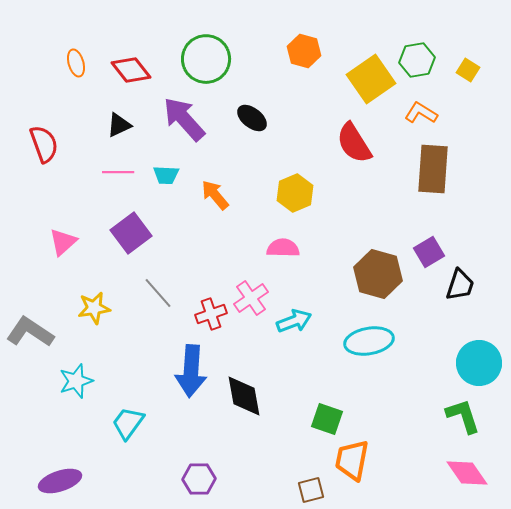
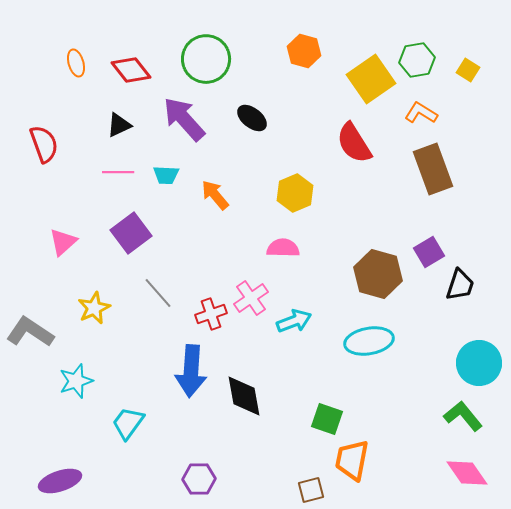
brown rectangle at (433, 169): rotated 24 degrees counterclockwise
yellow star at (94, 308): rotated 16 degrees counterclockwise
green L-shape at (463, 416): rotated 21 degrees counterclockwise
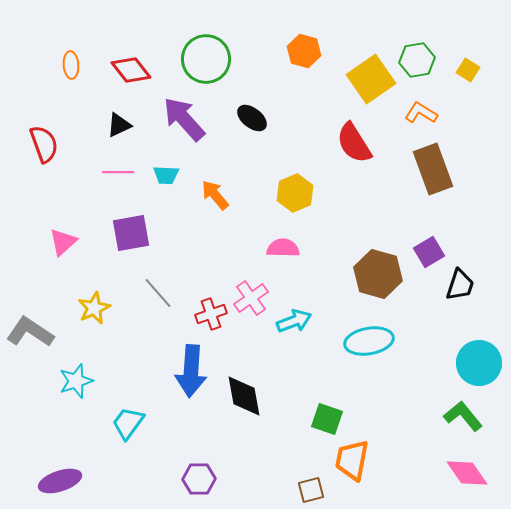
orange ellipse at (76, 63): moved 5 px left, 2 px down; rotated 12 degrees clockwise
purple square at (131, 233): rotated 27 degrees clockwise
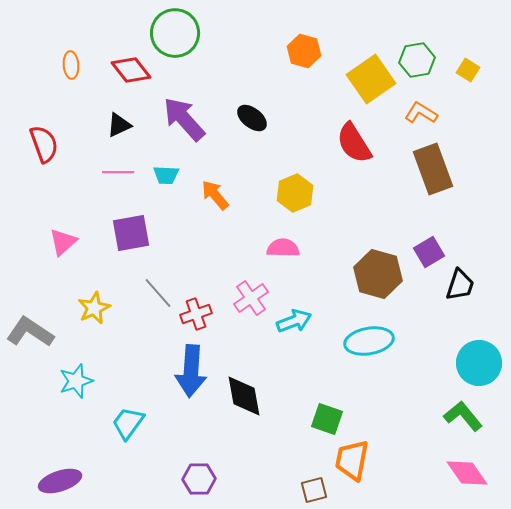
green circle at (206, 59): moved 31 px left, 26 px up
red cross at (211, 314): moved 15 px left
brown square at (311, 490): moved 3 px right
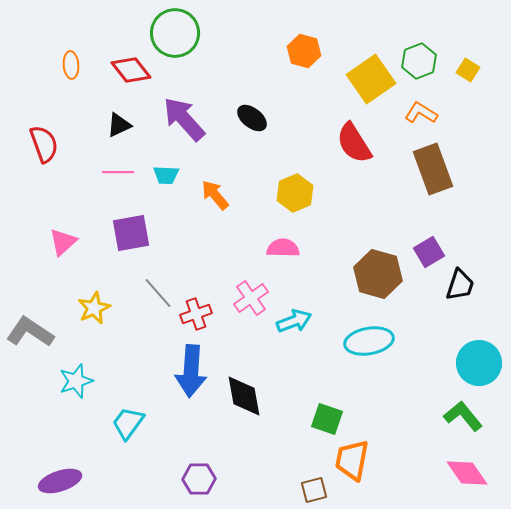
green hexagon at (417, 60): moved 2 px right, 1 px down; rotated 12 degrees counterclockwise
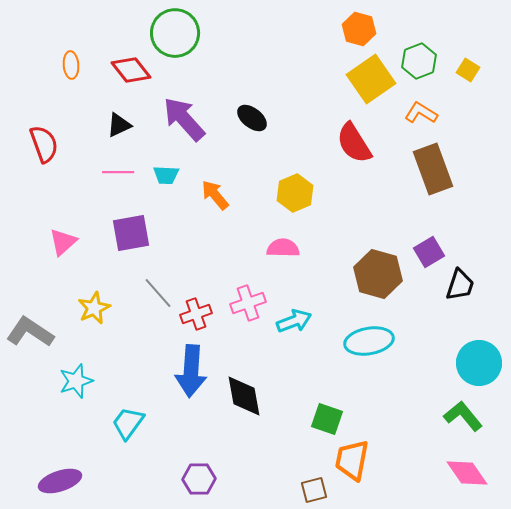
orange hexagon at (304, 51): moved 55 px right, 22 px up
pink cross at (251, 298): moved 3 px left, 5 px down; rotated 16 degrees clockwise
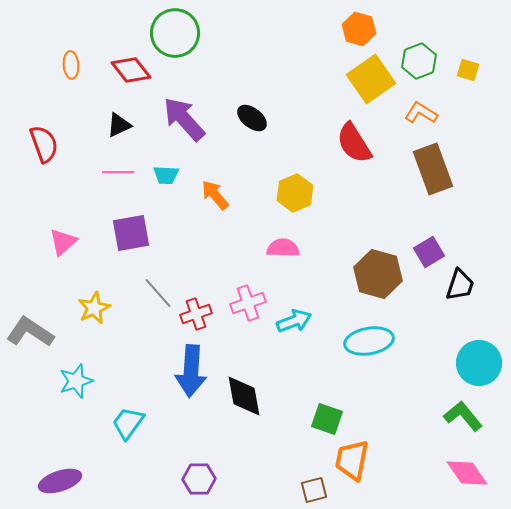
yellow square at (468, 70): rotated 15 degrees counterclockwise
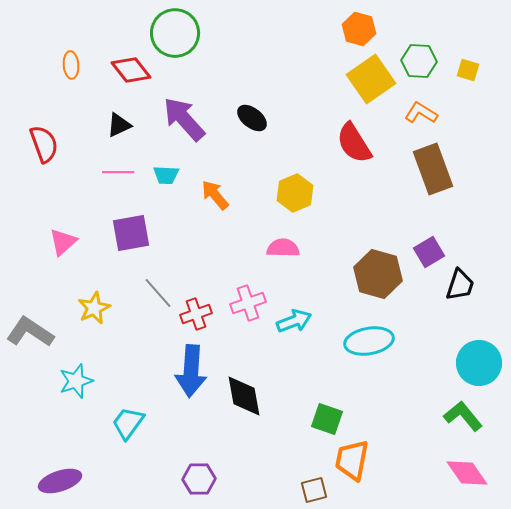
green hexagon at (419, 61): rotated 24 degrees clockwise
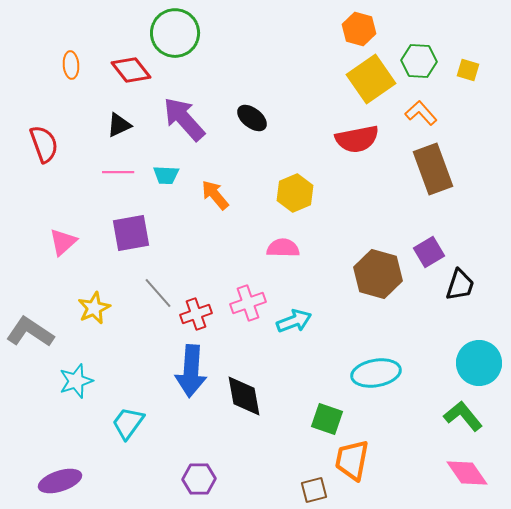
orange L-shape at (421, 113): rotated 16 degrees clockwise
red semicircle at (354, 143): moved 3 px right, 4 px up; rotated 69 degrees counterclockwise
cyan ellipse at (369, 341): moved 7 px right, 32 px down
